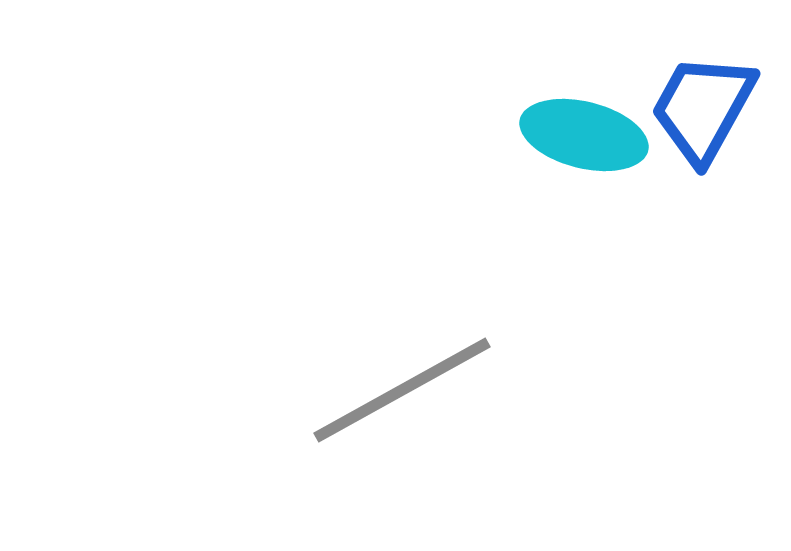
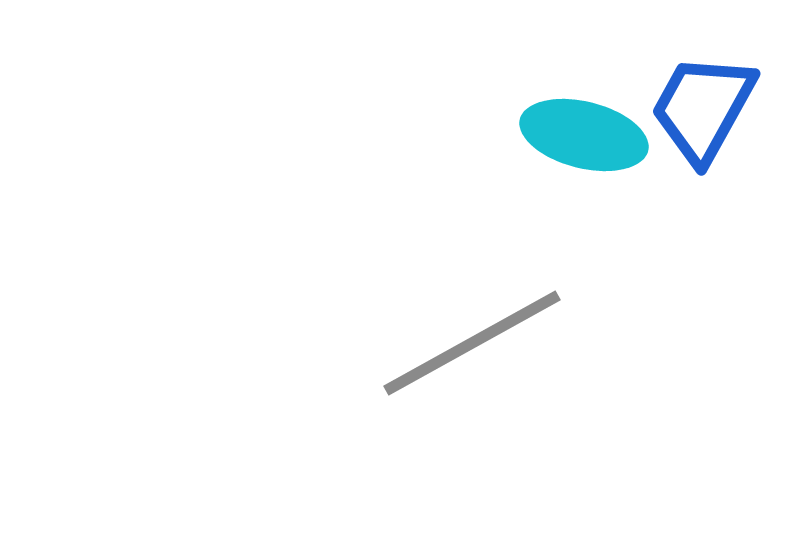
gray line: moved 70 px right, 47 px up
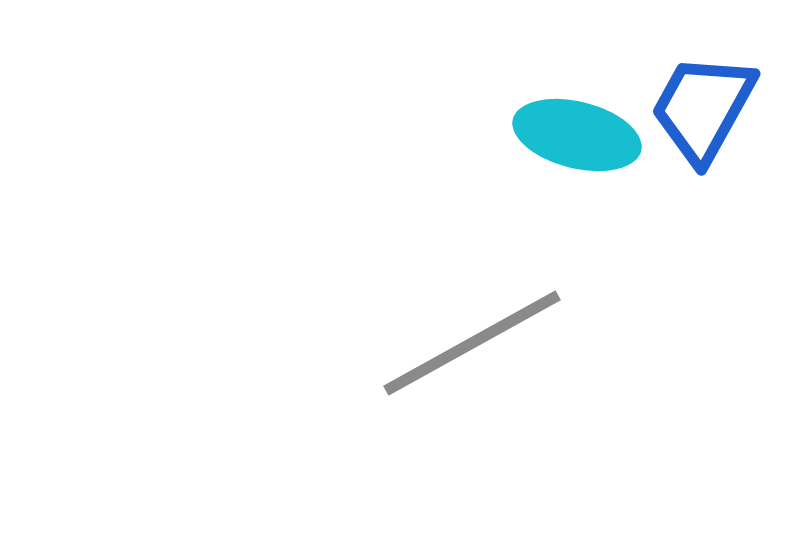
cyan ellipse: moved 7 px left
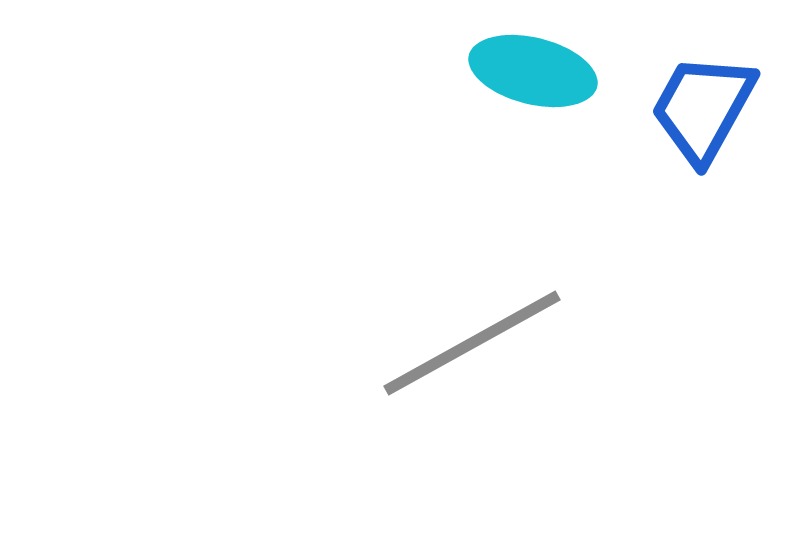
cyan ellipse: moved 44 px left, 64 px up
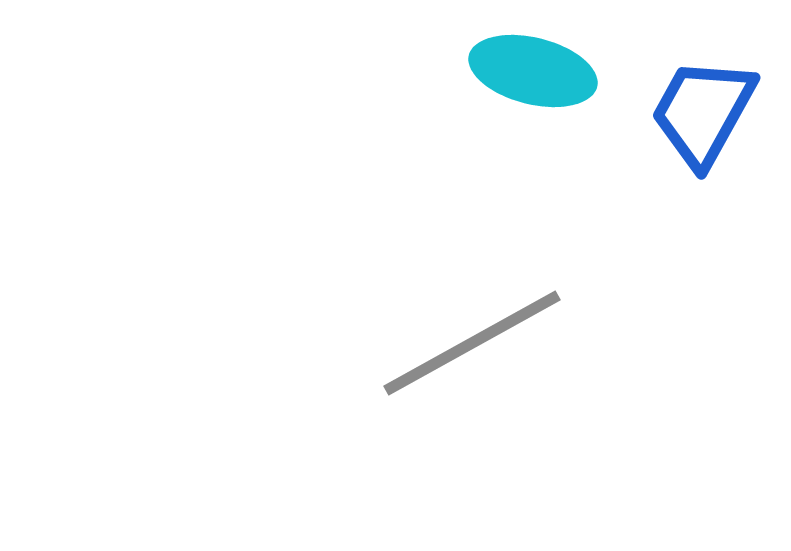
blue trapezoid: moved 4 px down
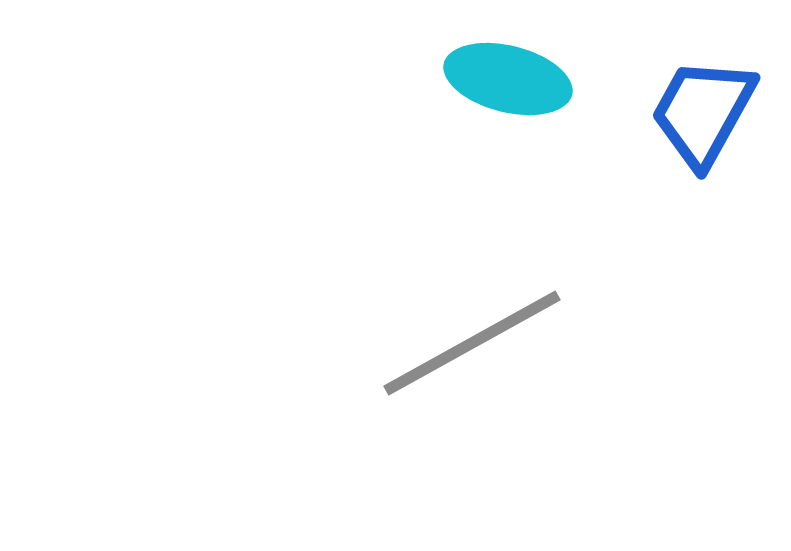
cyan ellipse: moved 25 px left, 8 px down
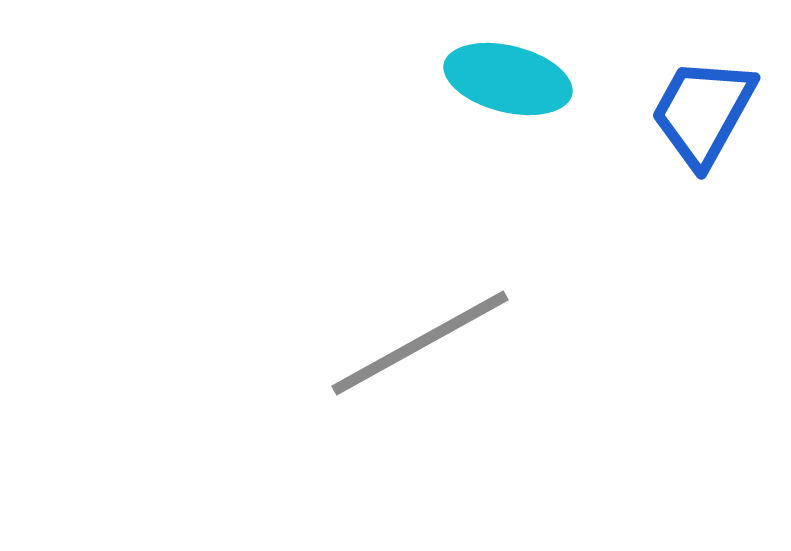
gray line: moved 52 px left
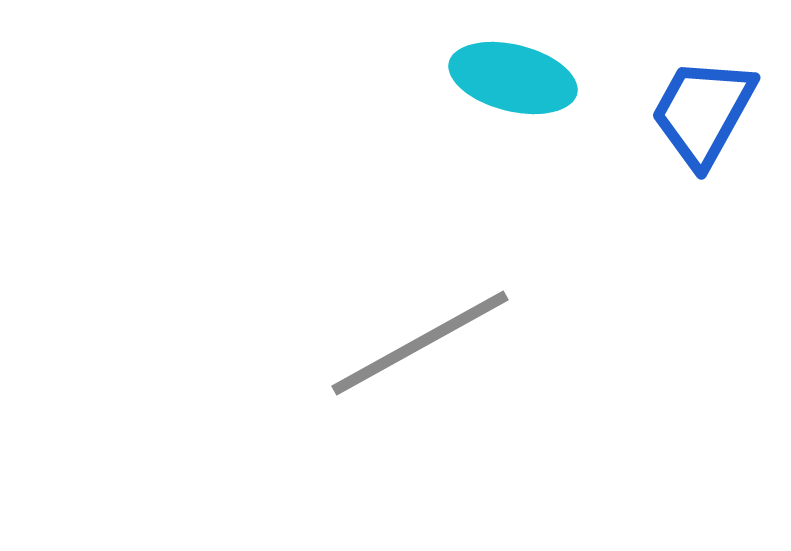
cyan ellipse: moved 5 px right, 1 px up
